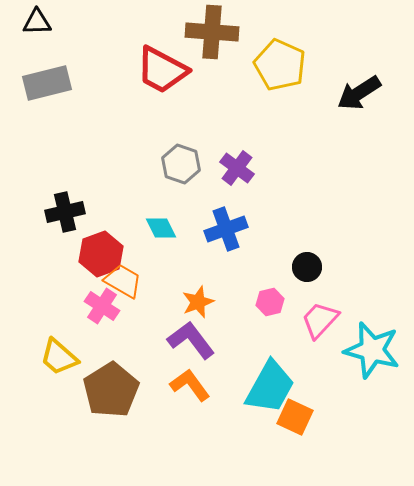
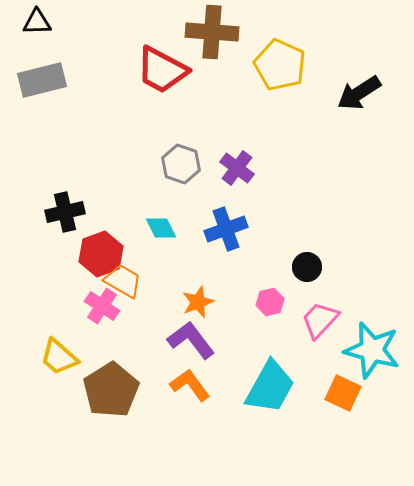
gray rectangle: moved 5 px left, 3 px up
orange square: moved 48 px right, 24 px up
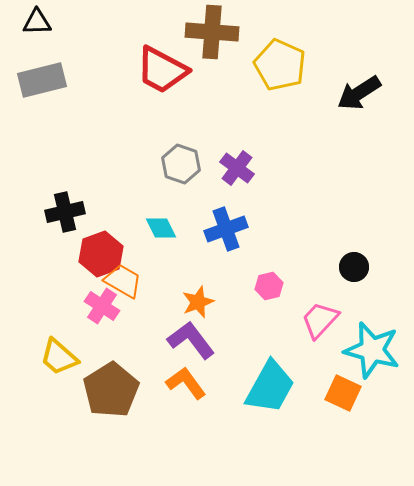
black circle: moved 47 px right
pink hexagon: moved 1 px left, 16 px up
orange L-shape: moved 4 px left, 2 px up
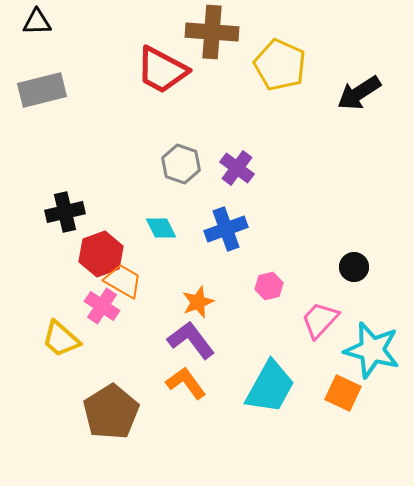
gray rectangle: moved 10 px down
yellow trapezoid: moved 2 px right, 18 px up
brown pentagon: moved 22 px down
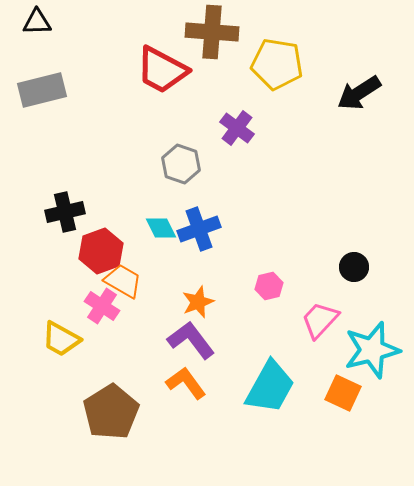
yellow pentagon: moved 3 px left, 1 px up; rotated 15 degrees counterclockwise
purple cross: moved 40 px up
blue cross: moved 27 px left
red hexagon: moved 3 px up
yellow trapezoid: rotated 12 degrees counterclockwise
cyan star: rotated 30 degrees counterclockwise
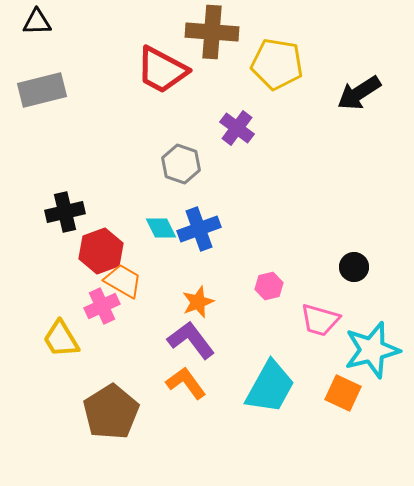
pink cross: rotated 32 degrees clockwise
pink trapezoid: rotated 117 degrees counterclockwise
yellow trapezoid: rotated 30 degrees clockwise
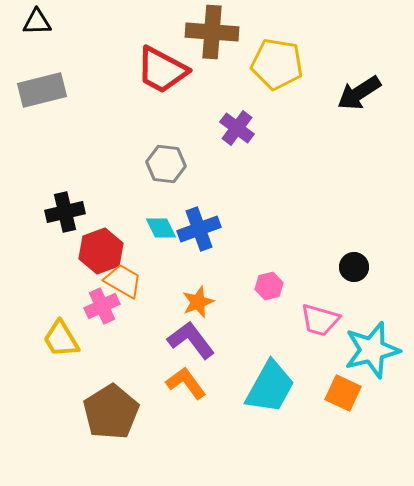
gray hexagon: moved 15 px left; rotated 12 degrees counterclockwise
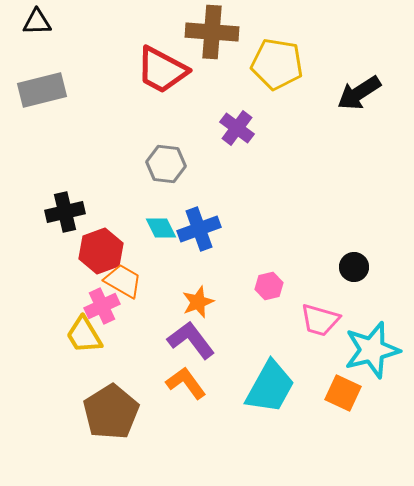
yellow trapezoid: moved 23 px right, 4 px up
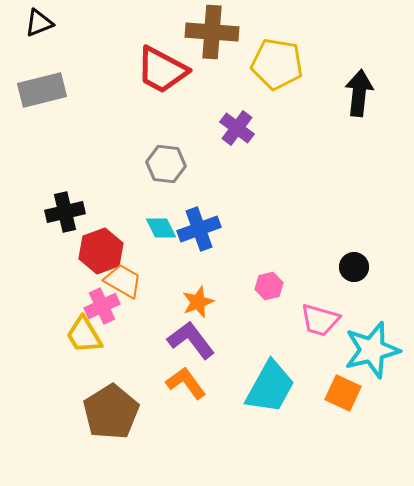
black triangle: moved 2 px right, 1 px down; rotated 20 degrees counterclockwise
black arrow: rotated 129 degrees clockwise
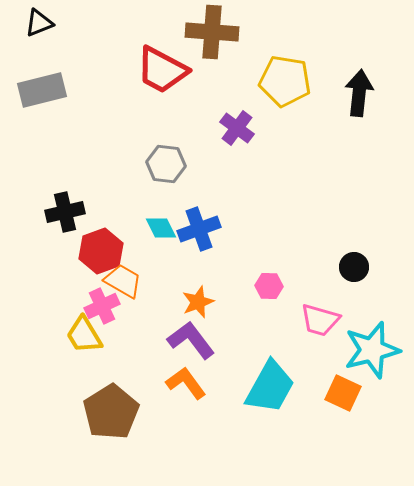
yellow pentagon: moved 8 px right, 17 px down
pink hexagon: rotated 16 degrees clockwise
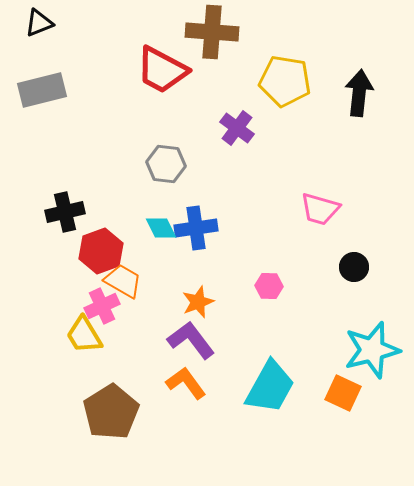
blue cross: moved 3 px left, 1 px up; rotated 12 degrees clockwise
pink trapezoid: moved 111 px up
